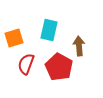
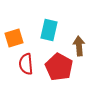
red semicircle: rotated 25 degrees counterclockwise
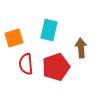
brown arrow: moved 2 px right, 2 px down
red pentagon: moved 3 px left; rotated 24 degrees clockwise
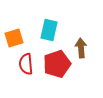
red pentagon: moved 1 px right, 3 px up
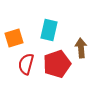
red semicircle: rotated 20 degrees clockwise
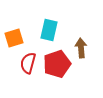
red semicircle: moved 2 px right, 1 px up
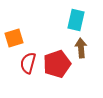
cyan rectangle: moved 27 px right, 10 px up
